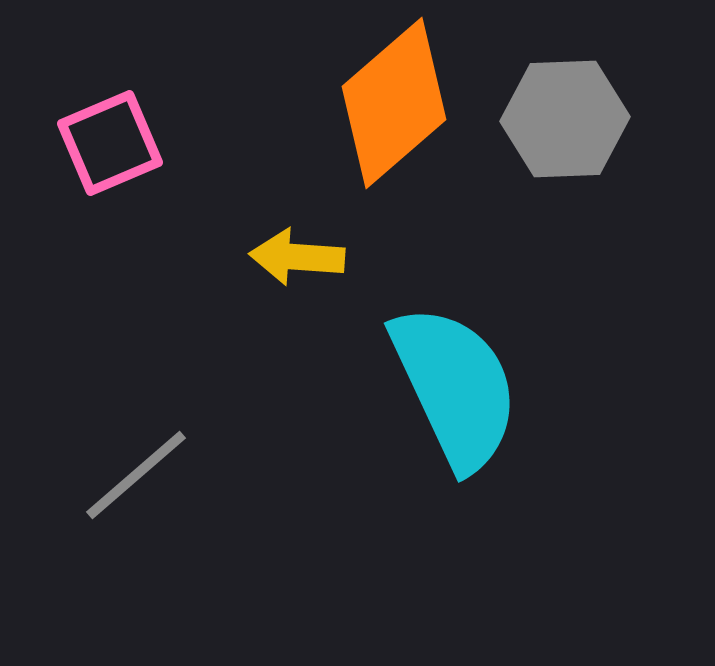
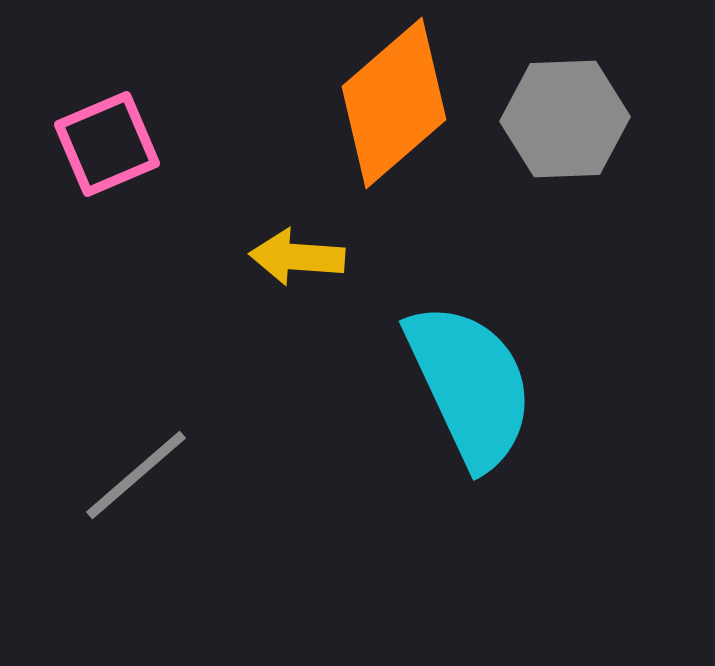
pink square: moved 3 px left, 1 px down
cyan semicircle: moved 15 px right, 2 px up
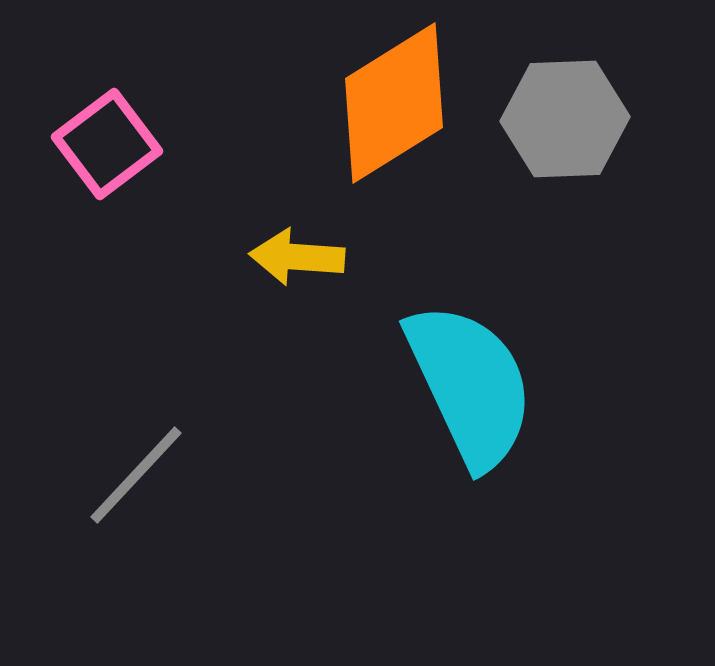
orange diamond: rotated 9 degrees clockwise
pink square: rotated 14 degrees counterclockwise
gray line: rotated 6 degrees counterclockwise
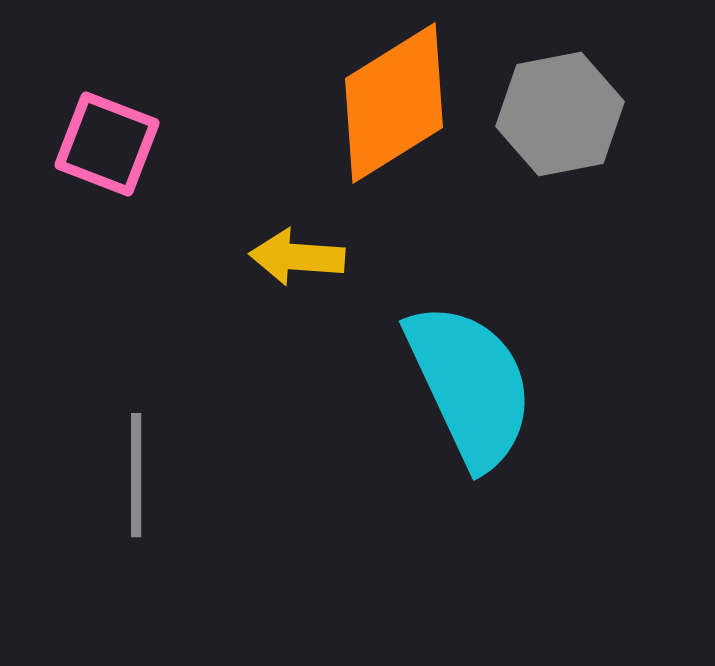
gray hexagon: moved 5 px left, 5 px up; rotated 9 degrees counterclockwise
pink square: rotated 32 degrees counterclockwise
gray line: rotated 43 degrees counterclockwise
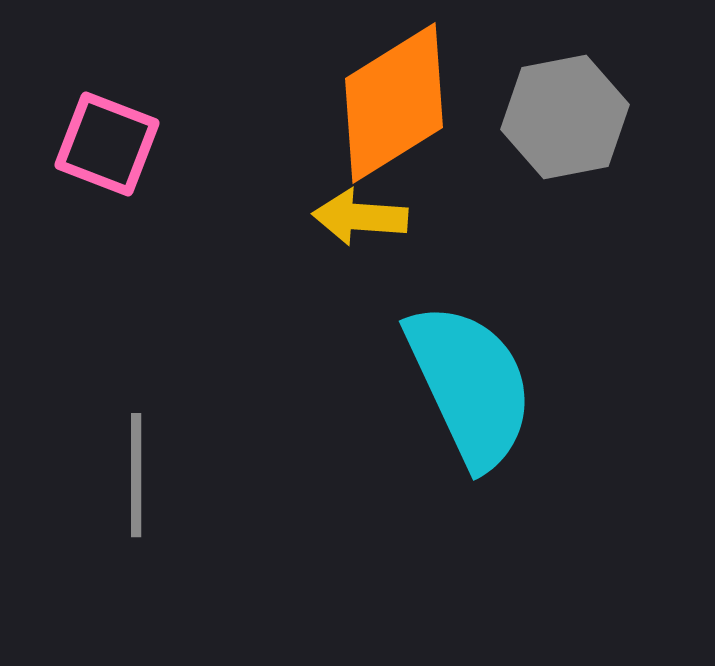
gray hexagon: moved 5 px right, 3 px down
yellow arrow: moved 63 px right, 40 px up
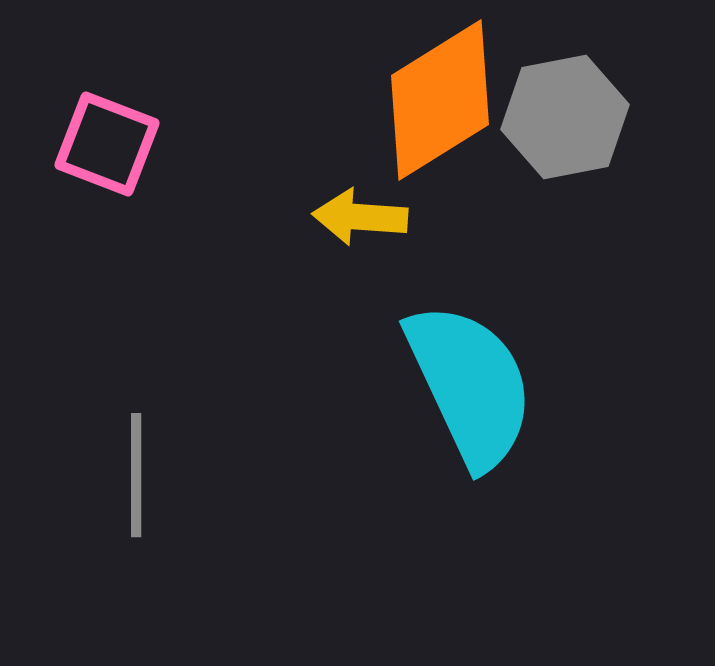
orange diamond: moved 46 px right, 3 px up
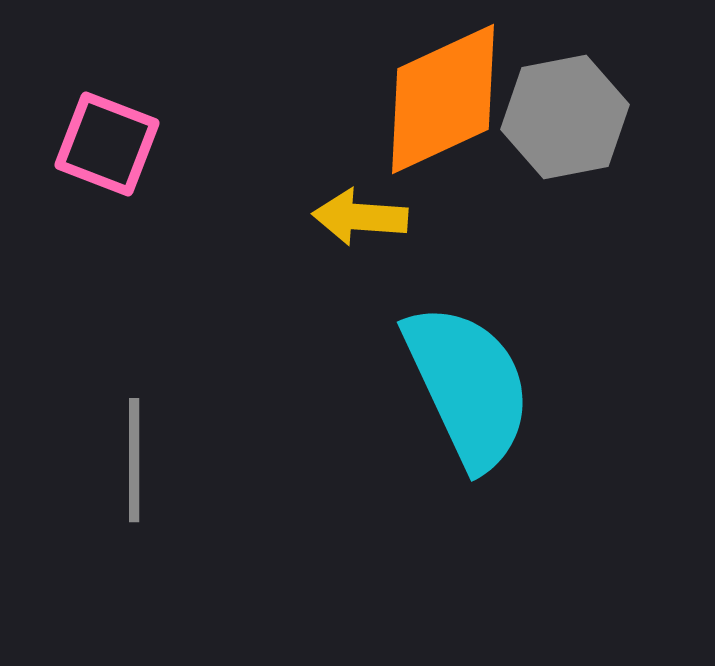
orange diamond: moved 3 px right, 1 px up; rotated 7 degrees clockwise
cyan semicircle: moved 2 px left, 1 px down
gray line: moved 2 px left, 15 px up
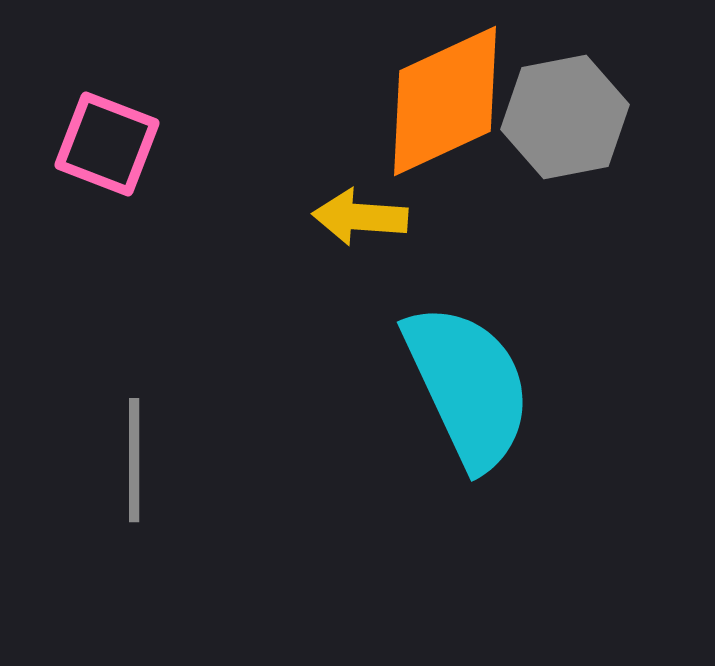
orange diamond: moved 2 px right, 2 px down
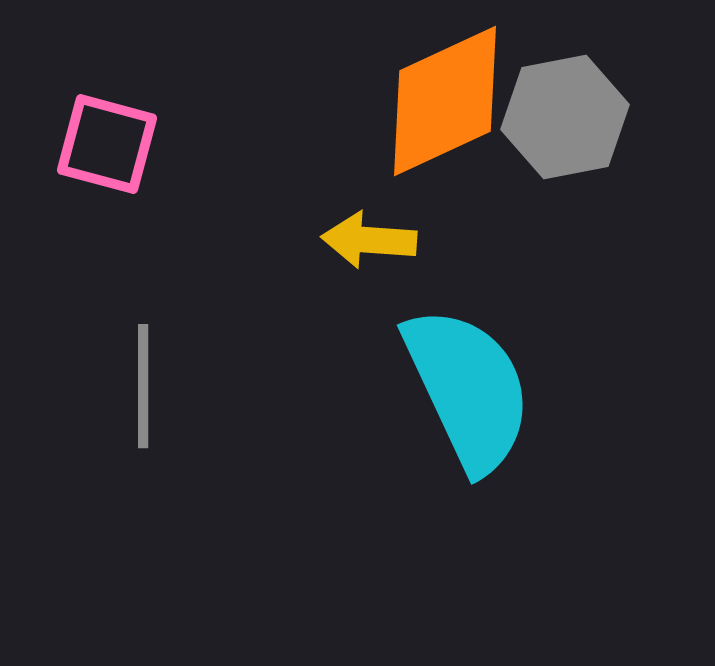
pink square: rotated 6 degrees counterclockwise
yellow arrow: moved 9 px right, 23 px down
cyan semicircle: moved 3 px down
gray line: moved 9 px right, 74 px up
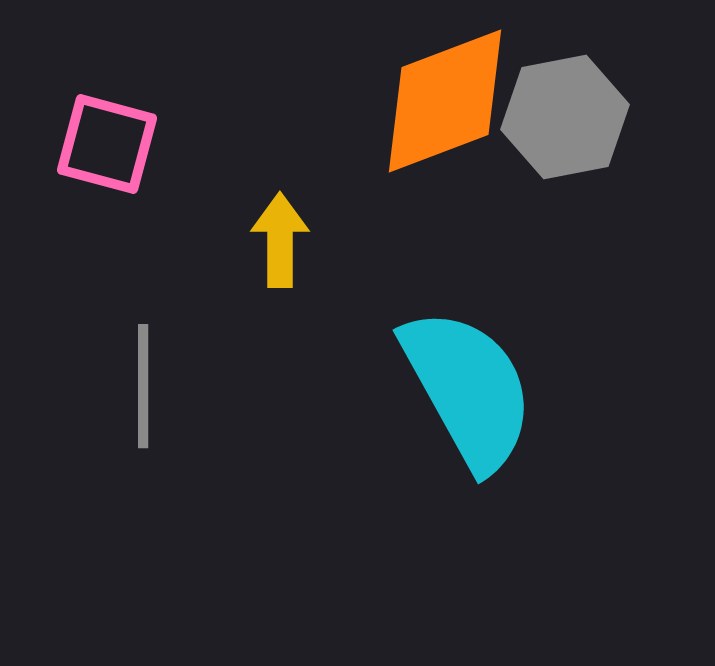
orange diamond: rotated 4 degrees clockwise
yellow arrow: moved 89 px left; rotated 86 degrees clockwise
cyan semicircle: rotated 4 degrees counterclockwise
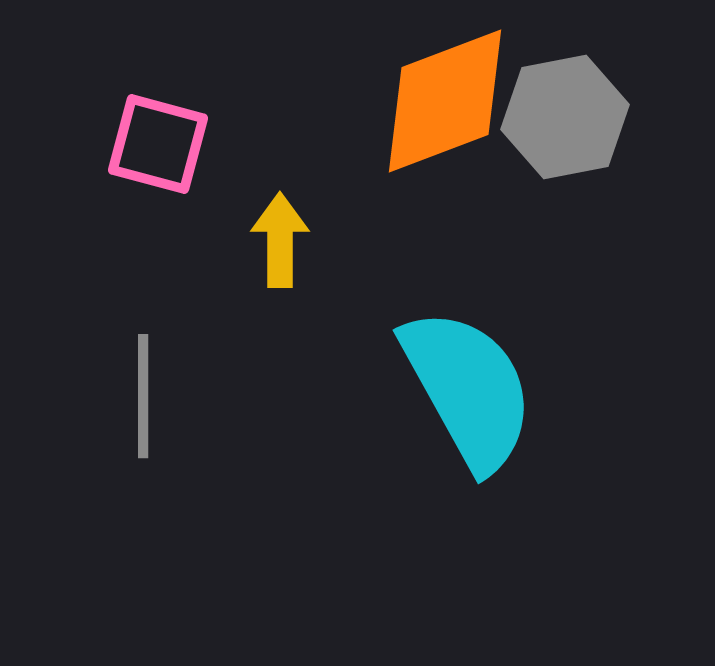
pink square: moved 51 px right
gray line: moved 10 px down
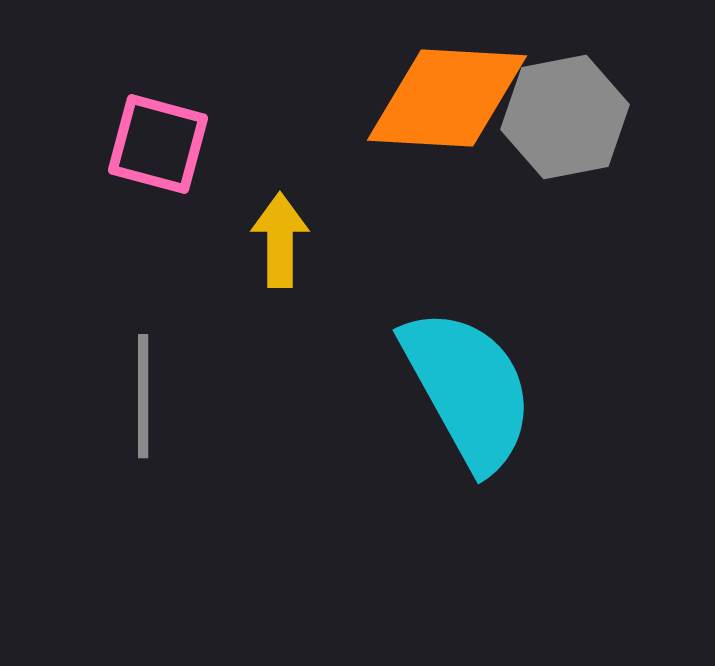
orange diamond: moved 2 px right, 3 px up; rotated 24 degrees clockwise
